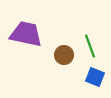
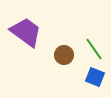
purple trapezoid: moved 2 px up; rotated 24 degrees clockwise
green line: moved 4 px right, 3 px down; rotated 15 degrees counterclockwise
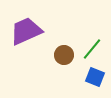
purple trapezoid: moved 1 px up; rotated 60 degrees counterclockwise
green line: moved 2 px left; rotated 75 degrees clockwise
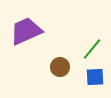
brown circle: moved 4 px left, 12 px down
blue square: rotated 24 degrees counterclockwise
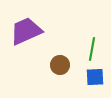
green line: rotated 30 degrees counterclockwise
brown circle: moved 2 px up
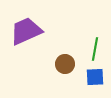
green line: moved 3 px right
brown circle: moved 5 px right, 1 px up
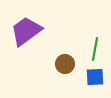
purple trapezoid: rotated 12 degrees counterclockwise
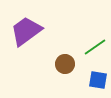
green line: moved 2 px up; rotated 45 degrees clockwise
blue square: moved 3 px right, 3 px down; rotated 12 degrees clockwise
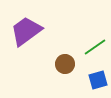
blue square: rotated 24 degrees counterclockwise
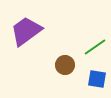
brown circle: moved 1 px down
blue square: moved 1 px left, 1 px up; rotated 24 degrees clockwise
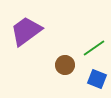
green line: moved 1 px left, 1 px down
blue square: rotated 12 degrees clockwise
